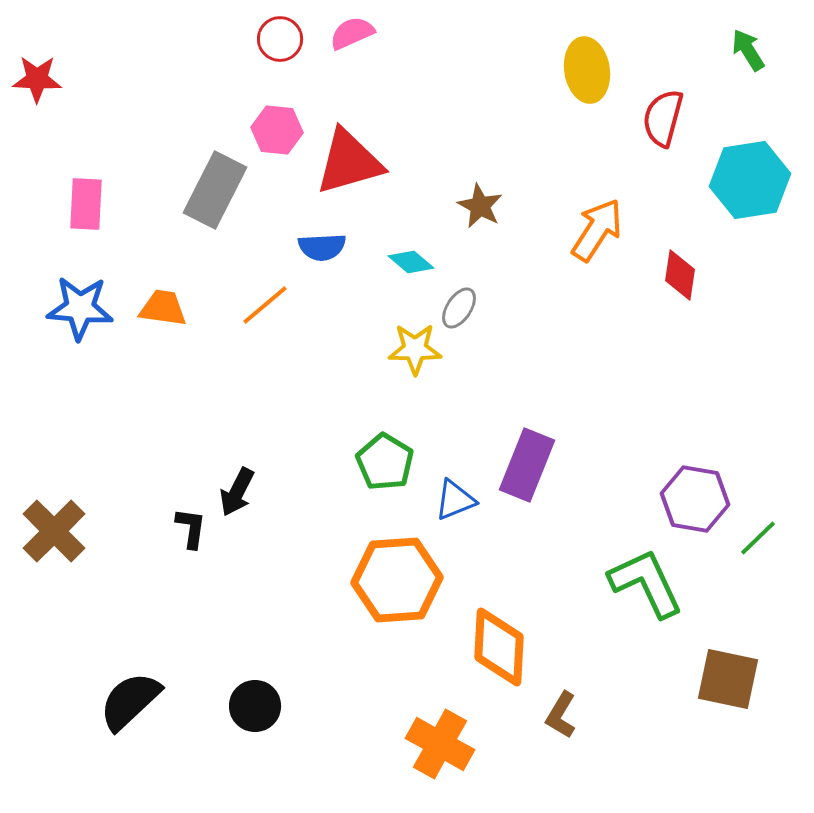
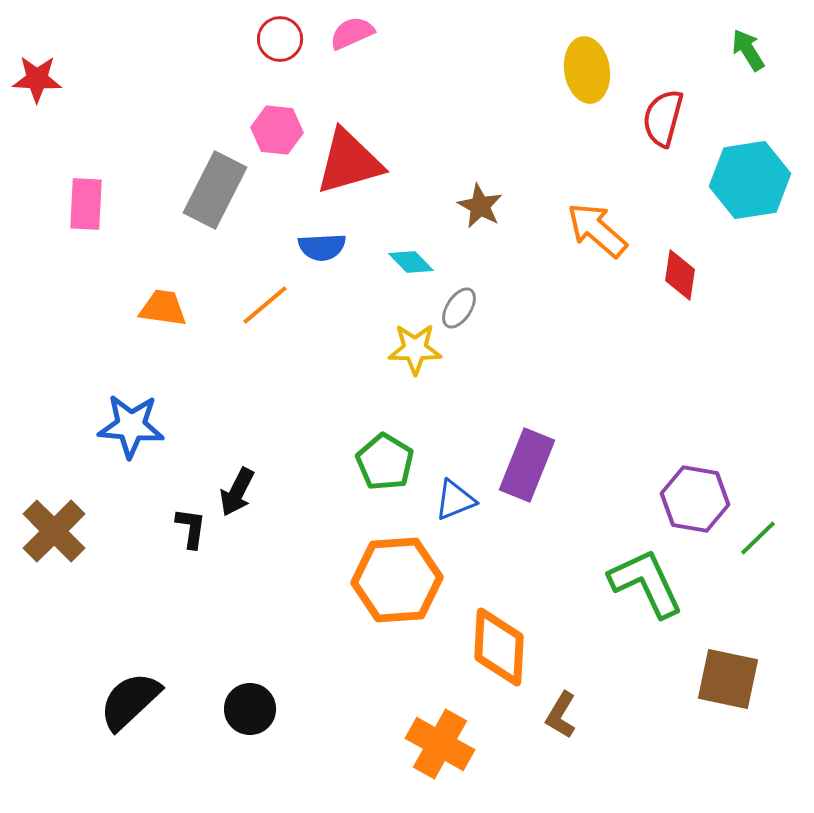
orange arrow: rotated 82 degrees counterclockwise
cyan diamond: rotated 6 degrees clockwise
blue star: moved 51 px right, 118 px down
black circle: moved 5 px left, 3 px down
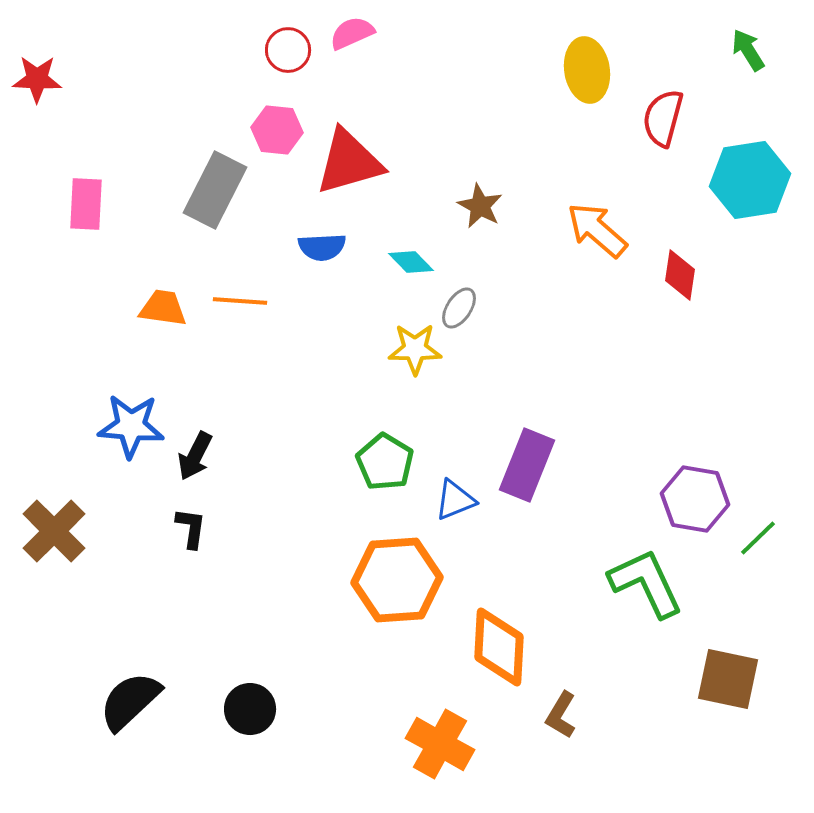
red circle: moved 8 px right, 11 px down
orange line: moved 25 px left, 4 px up; rotated 44 degrees clockwise
black arrow: moved 42 px left, 36 px up
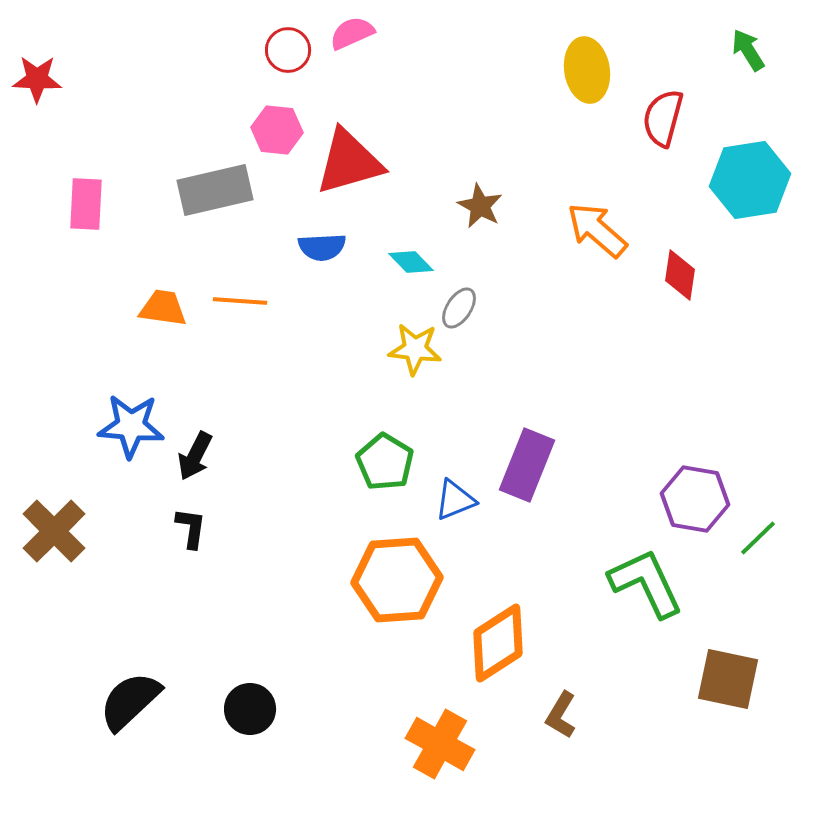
gray rectangle: rotated 50 degrees clockwise
yellow star: rotated 6 degrees clockwise
orange diamond: moved 1 px left, 4 px up; rotated 54 degrees clockwise
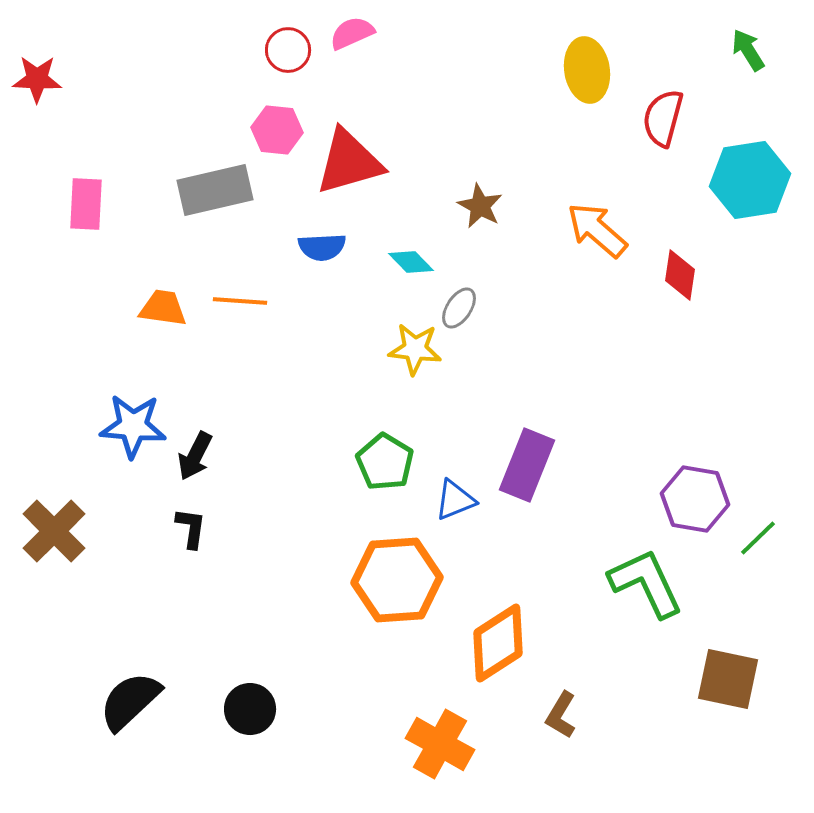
blue star: moved 2 px right
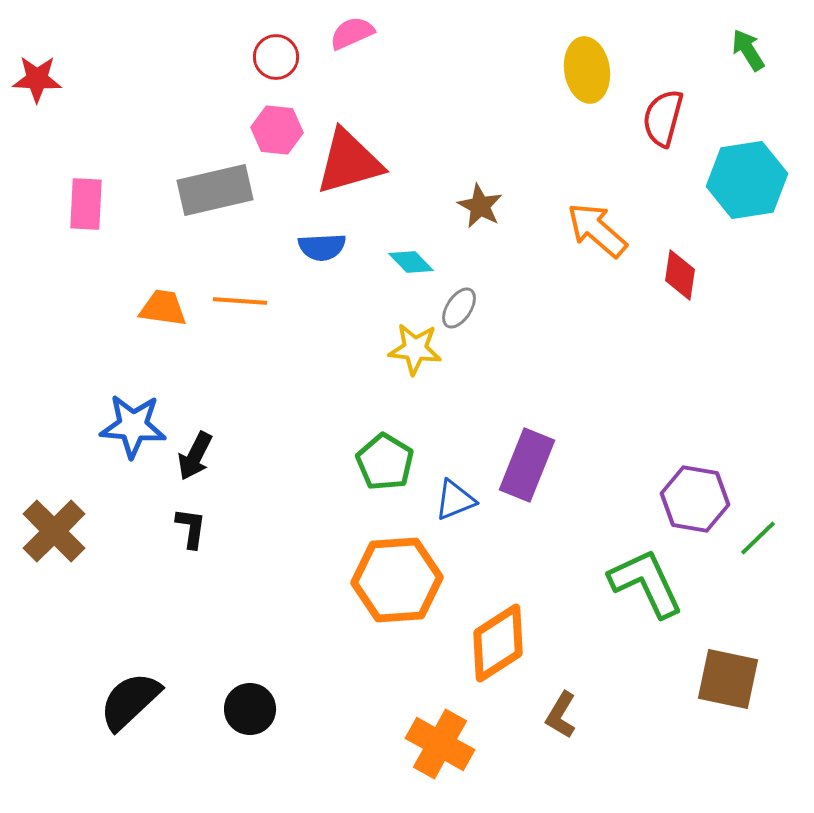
red circle: moved 12 px left, 7 px down
cyan hexagon: moved 3 px left
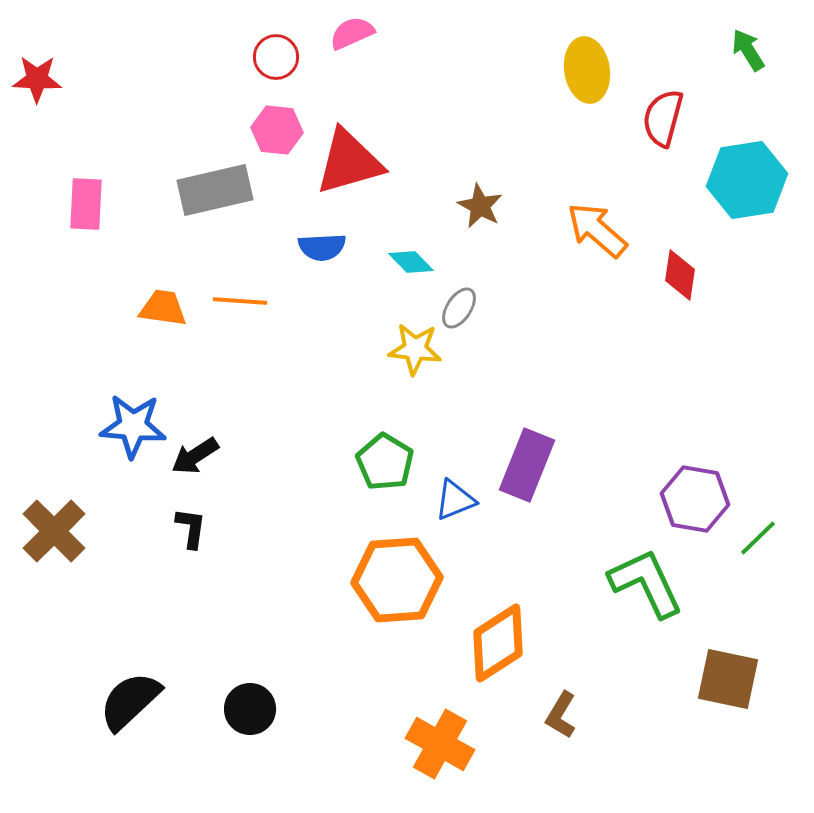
black arrow: rotated 30 degrees clockwise
